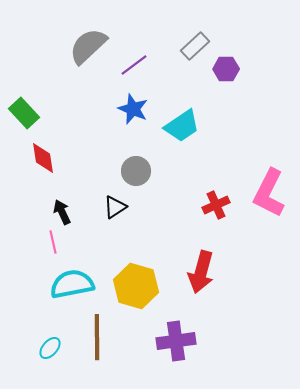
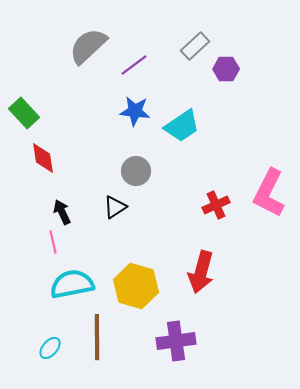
blue star: moved 2 px right, 2 px down; rotated 16 degrees counterclockwise
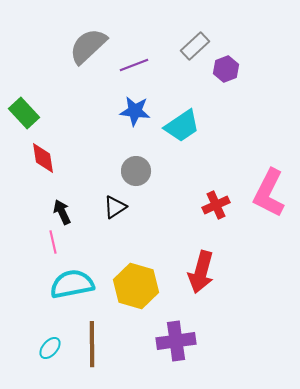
purple line: rotated 16 degrees clockwise
purple hexagon: rotated 20 degrees counterclockwise
brown line: moved 5 px left, 7 px down
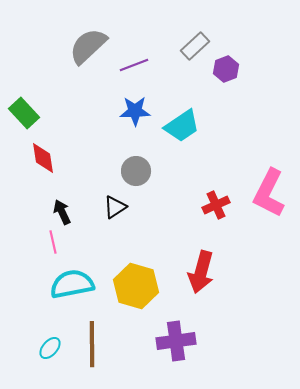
blue star: rotated 8 degrees counterclockwise
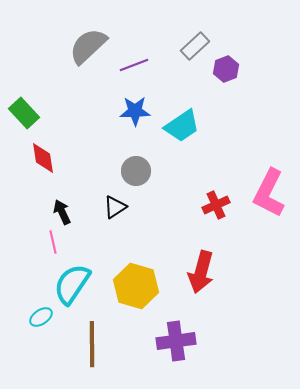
cyan semicircle: rotated 45 degrees counterclockwise
cyan ellipse: moved 9 px left, 31 px up; rotated 15 degrees clockwise
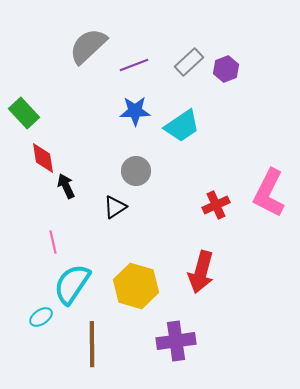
gray rectangle: moved 6 px left, 16 px down
black arrow: moved 4 px right, 26 px up
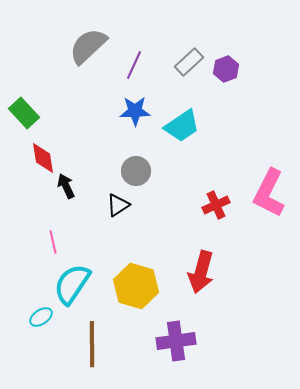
purple line: rotated 44 degrees counterclockwise
black triangle: moved 3 px right, 2 px up
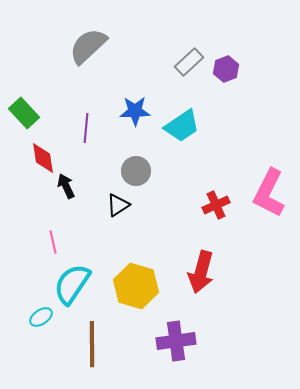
purple line: moved 48 px left, 63 px down; rotated 20 degrees counterclockwise
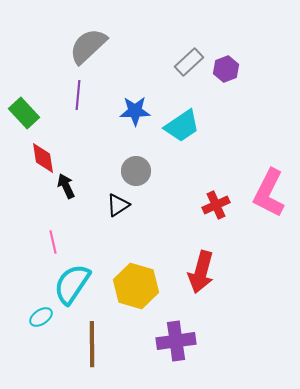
purple line: moved 8 px left, 33 px up
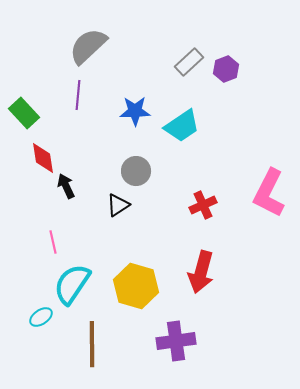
red cross: moved 13 px left
